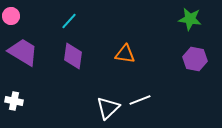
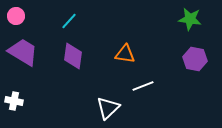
pink circle: moved 5 px right
white line: moved 3 px right, 14 px up
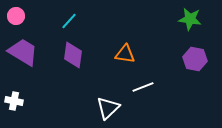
purple diamond: moved 1 px up
white line: moved 1 px down
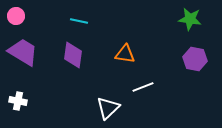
cyan line: moved 10 px right; rotated 60 degrees clockwise
white cross: moved 4 px right
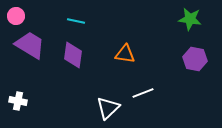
cyan line: moved 3 px left
purple trapezoid: moved 7 px right, 7 px up
white line: moved 6 px down
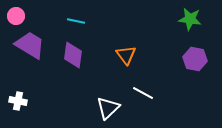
orange triangle: moved 1 px right, 1 px down; rotated 45 degrees clockwise
white line: rotated 50 degrees clockwise
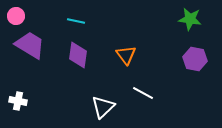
purple diamond: moved 5 px right
white triangle: moved 5 px left, 1 px up
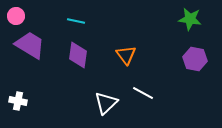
white triangle: moved 3 px right, 4 px up
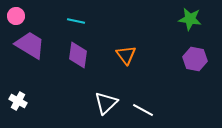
white line: moved 17 px down
white cross: rotated 18 degrees clockwise
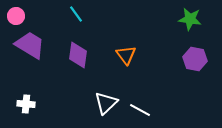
cyan line: moved 7 px up; rotated 42 degrees clockwise
white cross: moved 8 px right, 3 px down; rotated 24 degrees counterclockwise
white line: moved 3 px left
